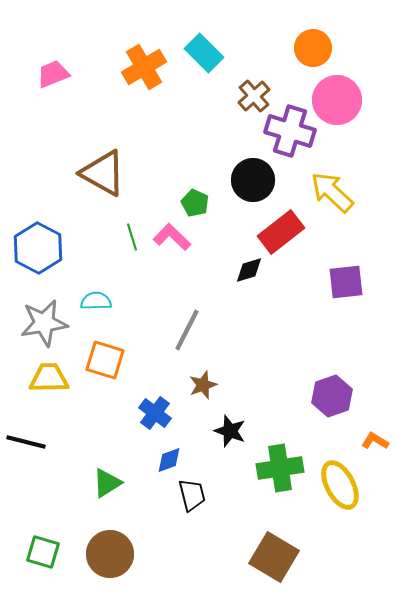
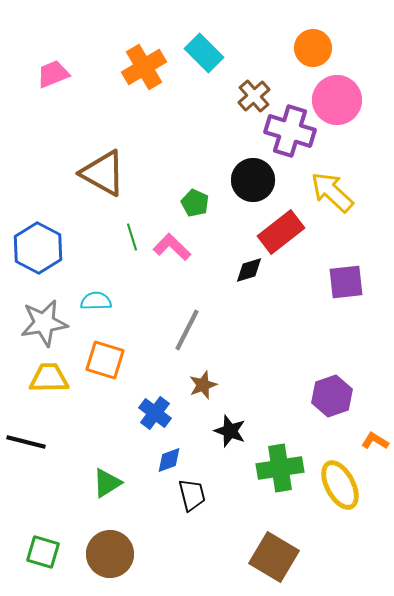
pink L-shape: moved 10 px down
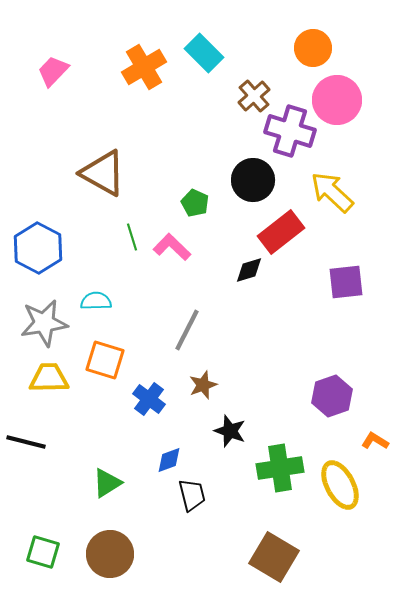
pink trapezoid: moved 3 px up; rotated 24 degrees counterclockwise
blue cross: moved 6 px left, 14 px up
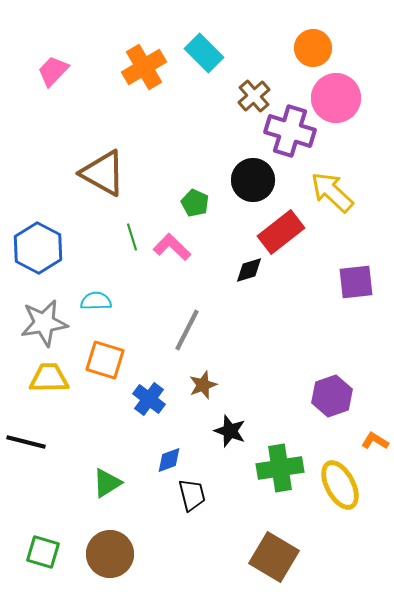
pink circle: moved 1 px left, 2 px up
purple square: moved 10 px right
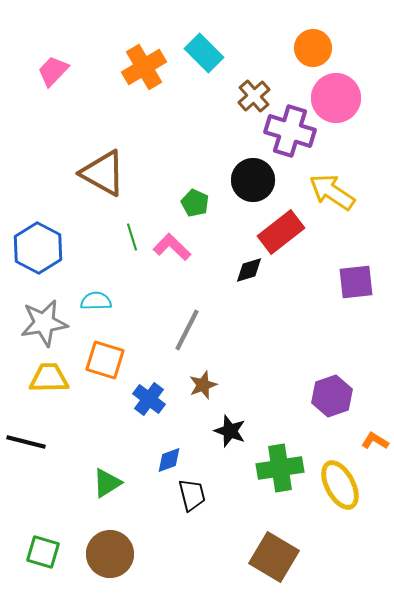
yellow arrow: rotated 9 degrees counterclockwise
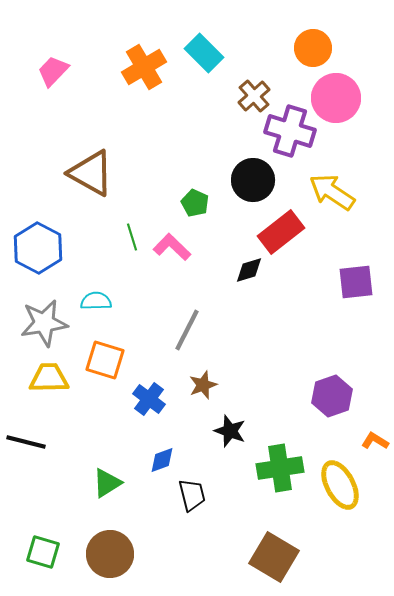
brown triangle: moved 12 px left
blue diamond: moved 7 px left
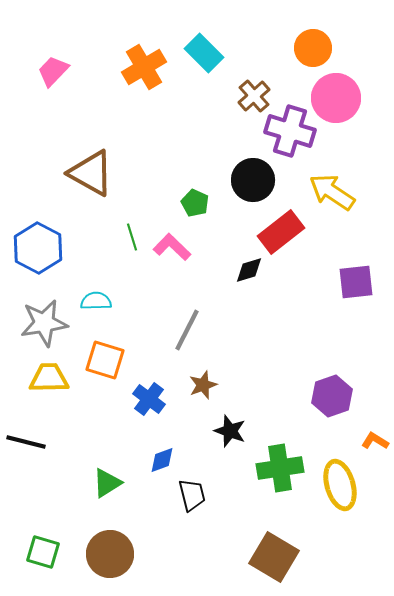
yellow ellipse: rotated 12 degrees clockwise
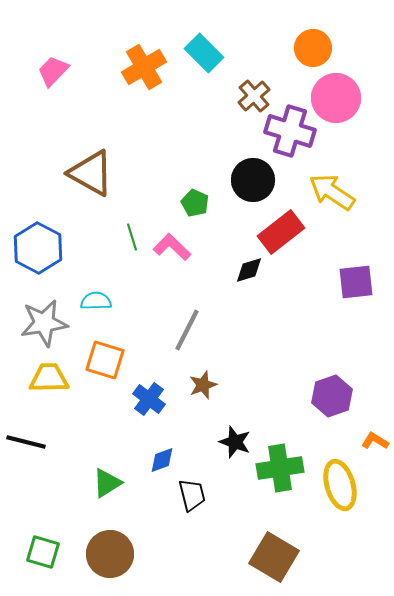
black star: moved 5 px right, 11 px down
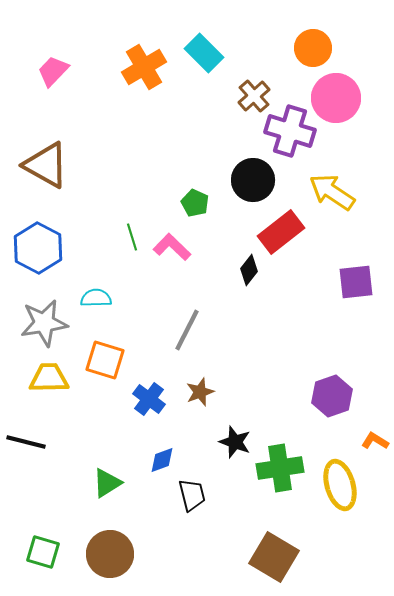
brown triangle: moved 45 px left, 8 px up
black diamond: rotated 36 degrees counterclockwise
cyan semicircle: moved 3 px up
brown star: moved 3 px left, 7 px down
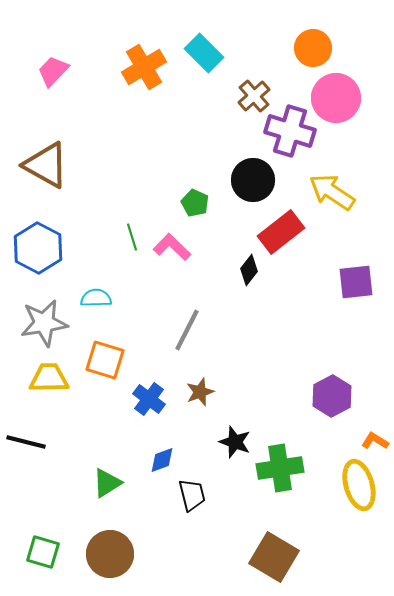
purple hexagon: rotated 9 degrees counterclockwise
yellow ellipse: moved 19 px right
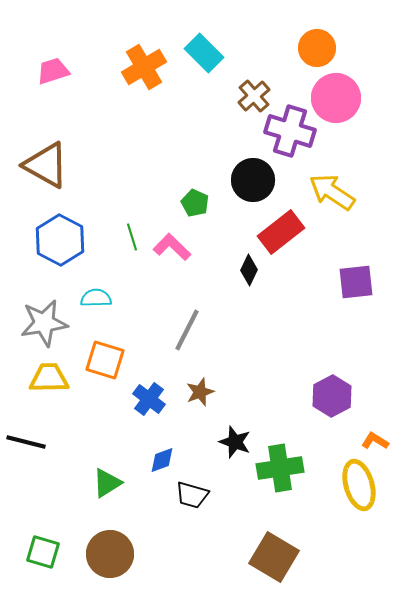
orange circle: moved 4 px right
pink trapezoid: rotated 28 degrees clockwise
blue hexagon: moved 22 px right, 8 px up
black diamond: rotated 12 degrees counterclockwise
black trapezoid: rotated 120 degrees clockwise
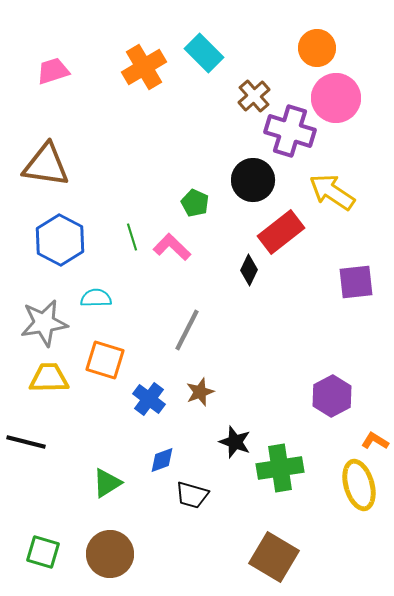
brown triangle: rotated 21 degrees counterclockwise
